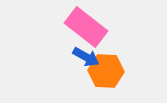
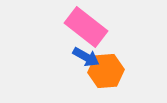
orange hexagon: rotated 8 degrees counterclockwise
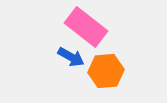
blue arrow: moved 15 px left
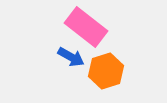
orange hexagon: rotated 12 degrees counterclockwise
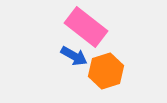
blue arrow: moved 3 px right, 1 px up
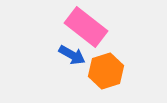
blue arrow: moved 2 px left, 1 px up
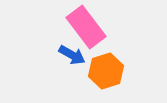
pink rectangle: rotated 15 degrees clockwise
